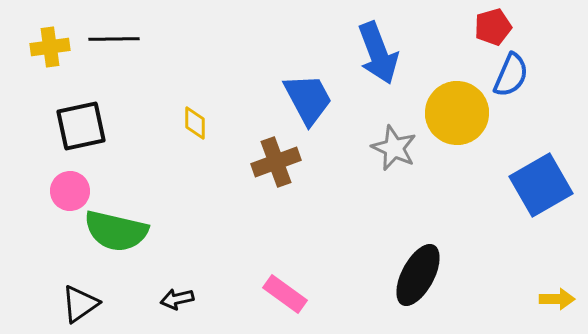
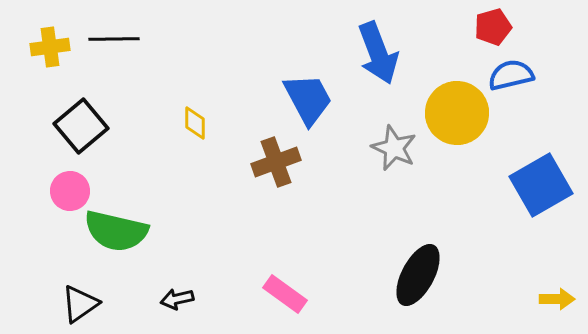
blue semicircle: rotated 126 degrees counterclockwise
black square: rotated 28 degrees counterclockwise
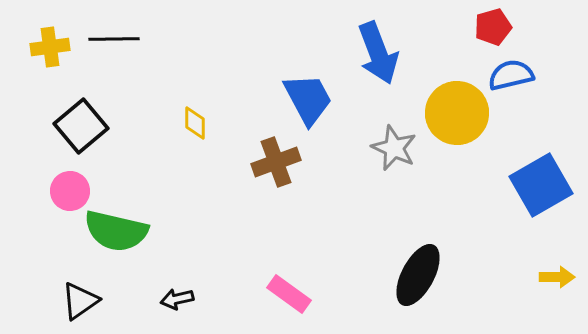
pink rectangle: moved 4 px right
yellow arrow: moved 22 px up
black triangle: moved 3 px up
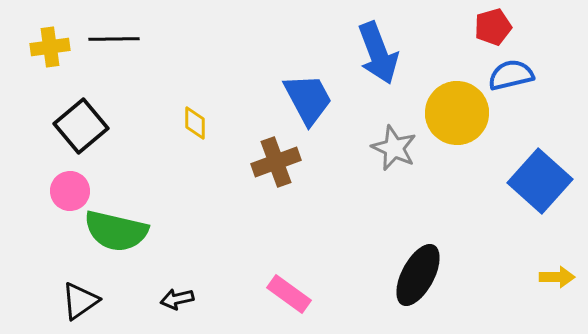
blue square: moved 1 px left, 4 px up; rotated 18 degrees counterclockwise
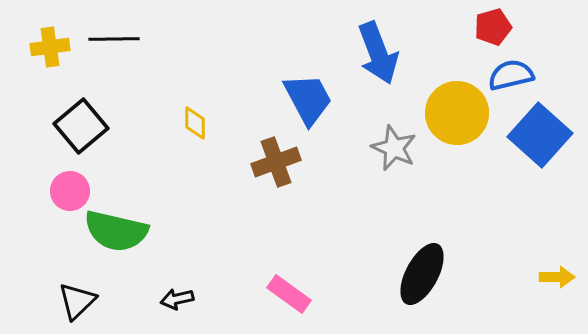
blue square: moved 46 px up
black ellipse: moved 4 px right, 1 px up
black triangle: moved 3 px left; rotated 9 degrees counterclockwise
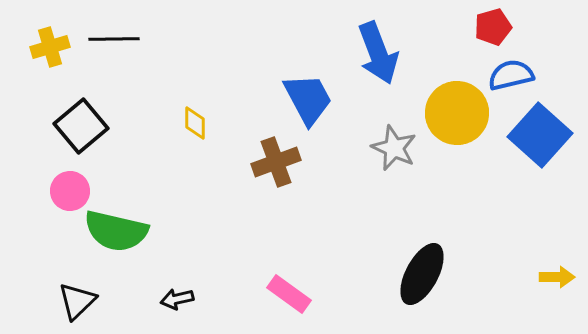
yellow cross: rotated 9 degrees counterclockwise
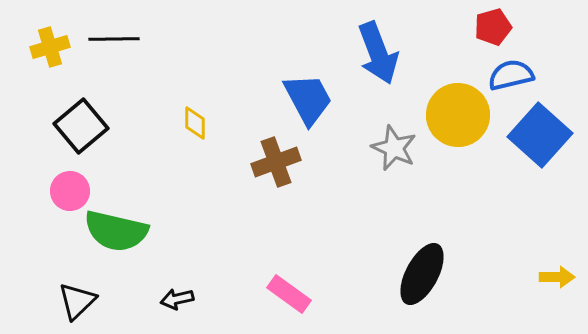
yellow circle: moved 1 px right, 2 px down
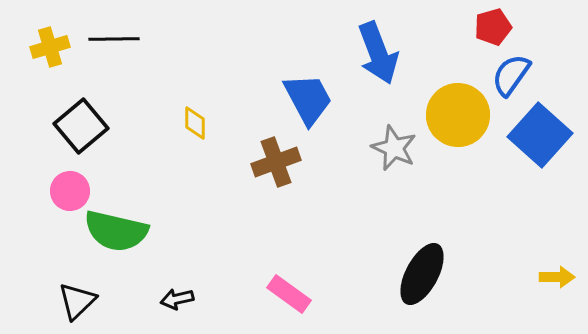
blue semicircle: rotated 42 degrees counterclockwise
